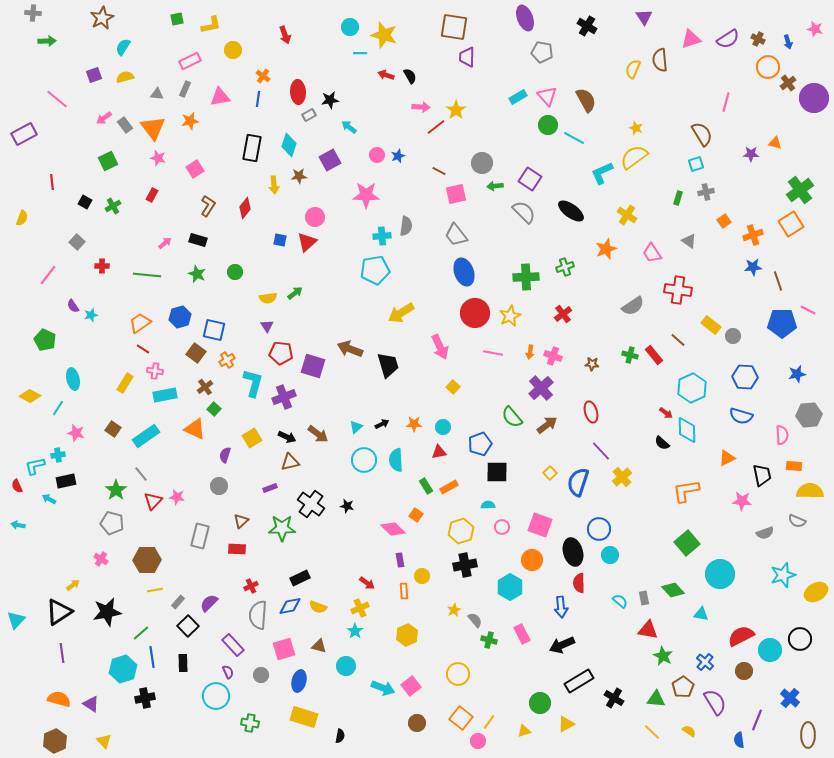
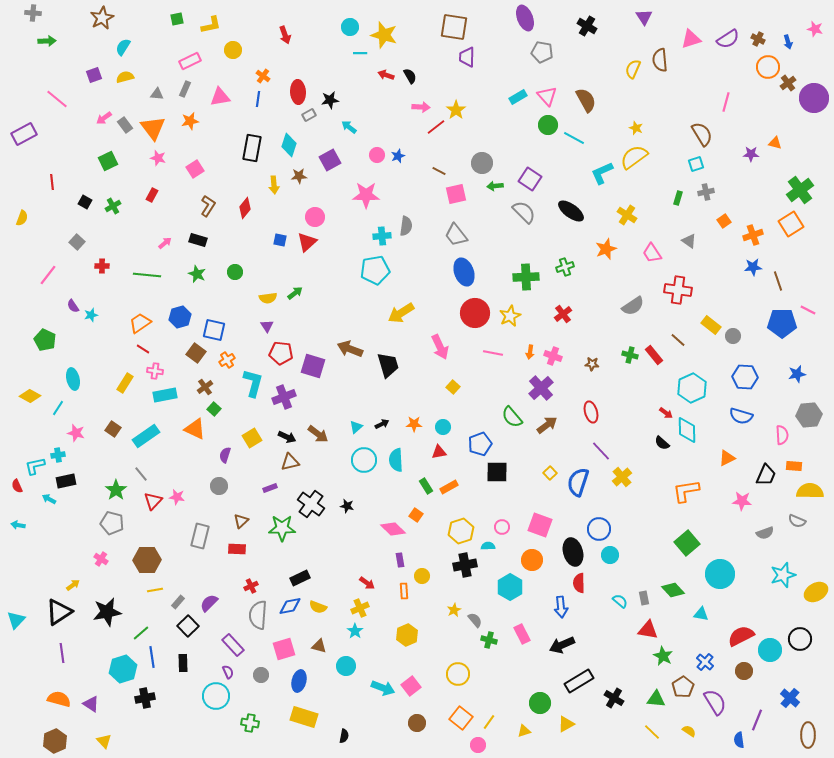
black trapezoid at (762, 475): moved 4 px right; rotated 35 degrees clockwise
cyan semicircle at (488, 505): moved 41 px down
black semicircle at (340, 736): moved 4 px right
pink circle at (478, 741): moved 4 px down
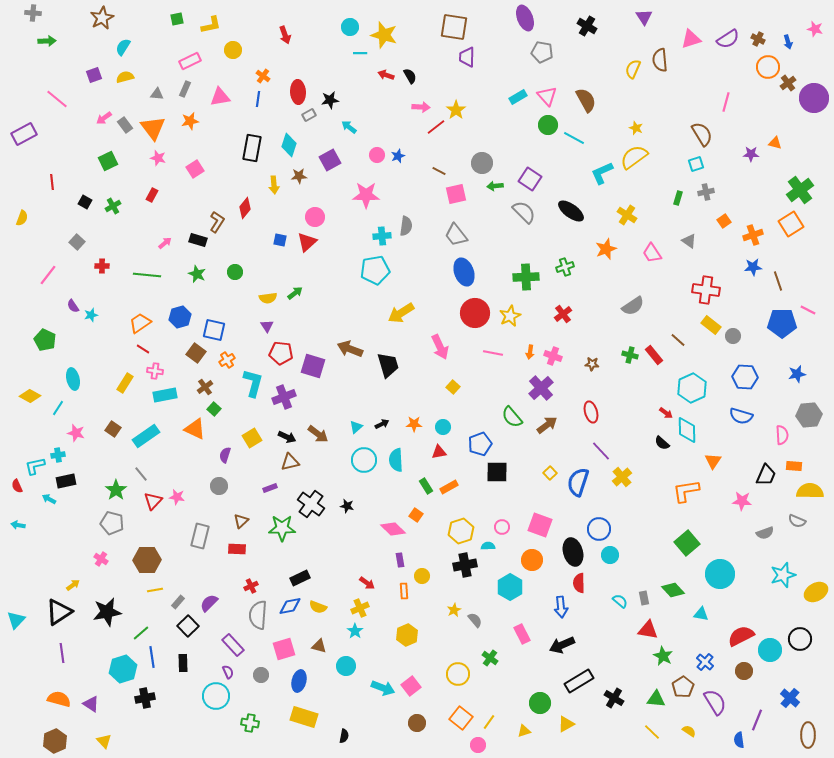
brown L-shape at (208, 206): moved 9 px right, 16 px down
red cross at (678, 290): moved 28 px right
orange triangle at (727, 458): moved 14 px left, 3 px down; rotated 30 degrees counterclockwise
green cross at (489, 640): moved 1 px right, 18 px down; rotated 21 degrees clockwise
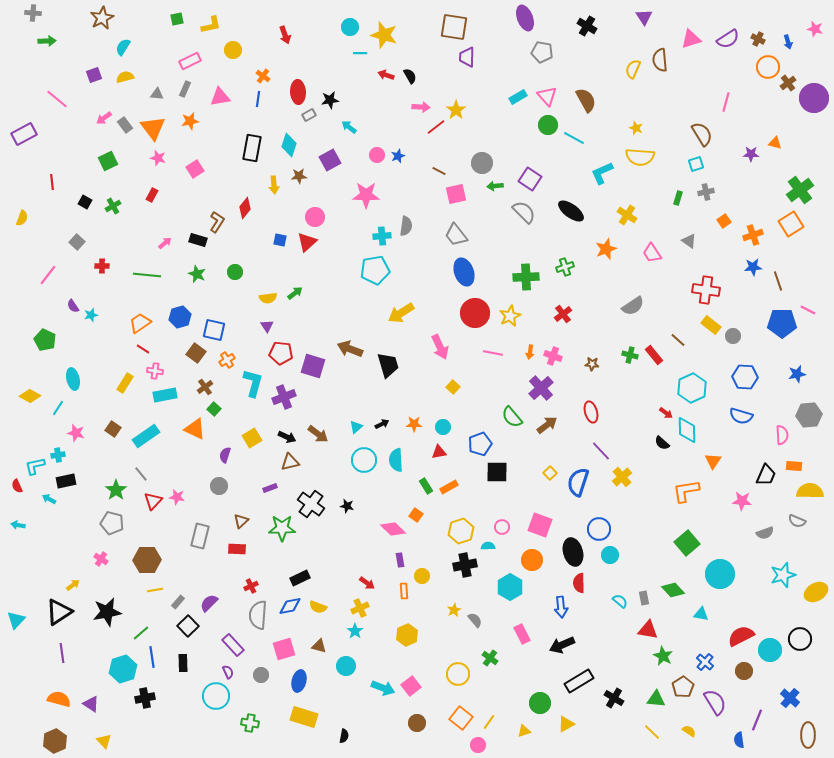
yellow semicircle at (634, 157): moved 6 px right; rotated 140 degrees counterclockwise
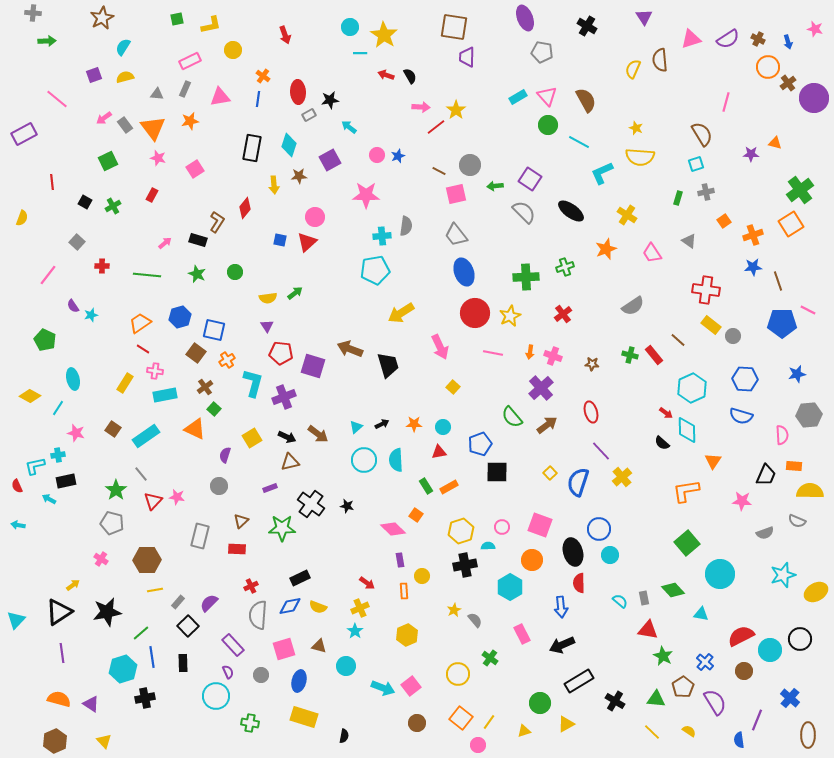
yellow star at (384, 35): rotated 16 degrees clockwise
cyan line at (574, 138): moved 5 px right, 4 px down
gray circle at (482, 163): moved 12 px left, 2 px down
blue hexagon at (745, 377): moved 2 px down
black cross at (614, 698): moved 1 px right, 3 px down
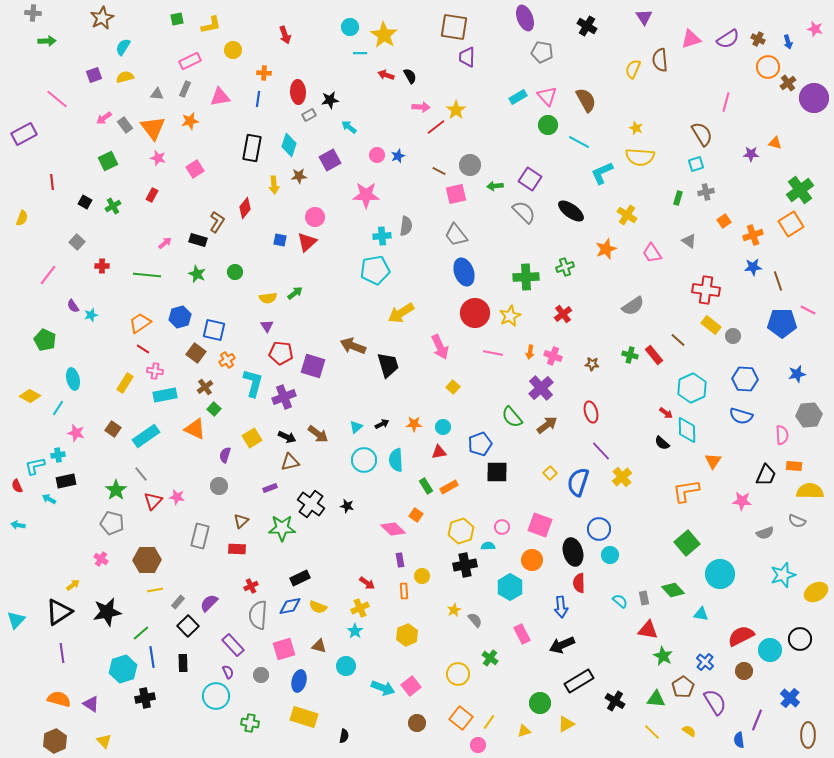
orange cross at (263, 76): moved 1 px right, 3 px up; rotated 32 degrees counterclockwise
brown arrow at (350, 349): moved 3 px right, 3 px up
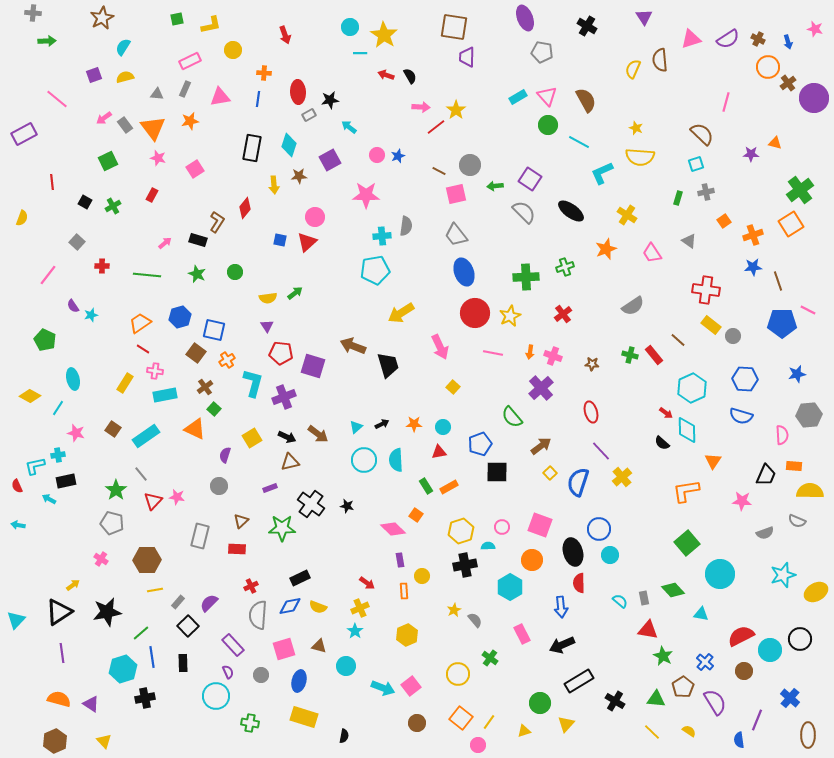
brown semicircle at (702, 134): rotated 15 degrees counterclockwise
brown arrow at (547, 425): moved 6 px left, 21 px down
yellow triangle at (566, 724): rotated 18 degrees counterclockwise
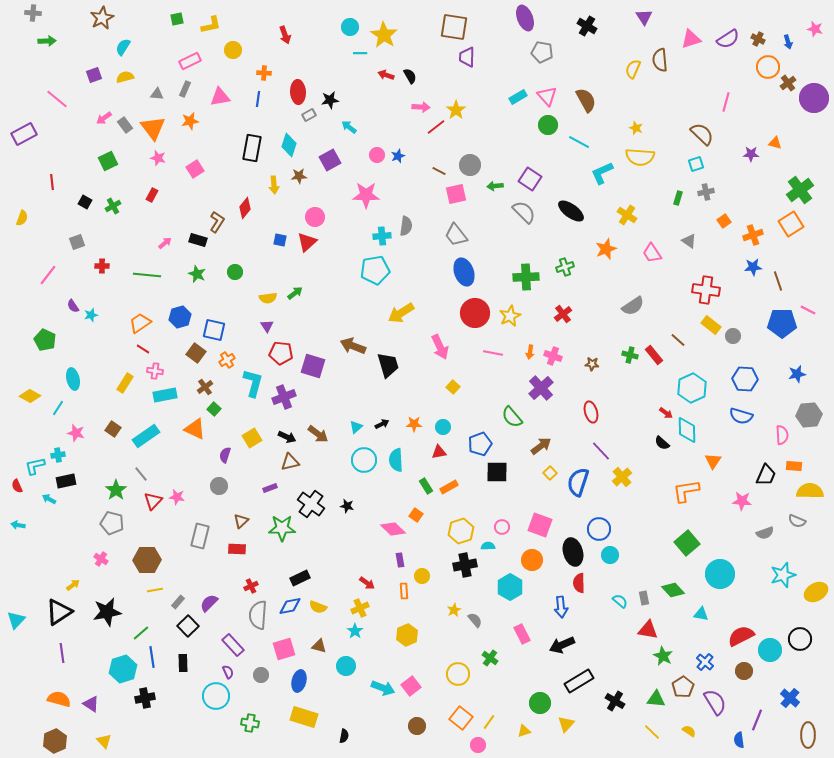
gray square at (77, 242): rotated 28 degrees clockwise
brown circle at (417, 723): moved 3 px down
